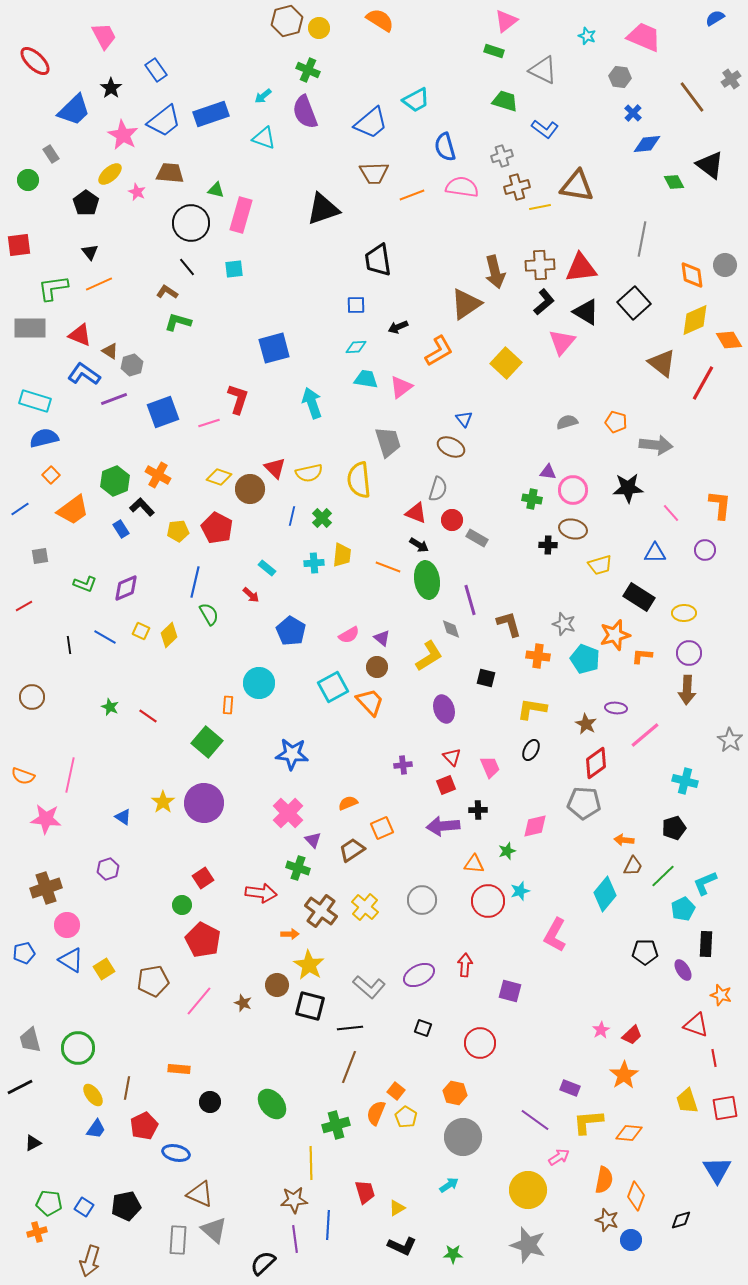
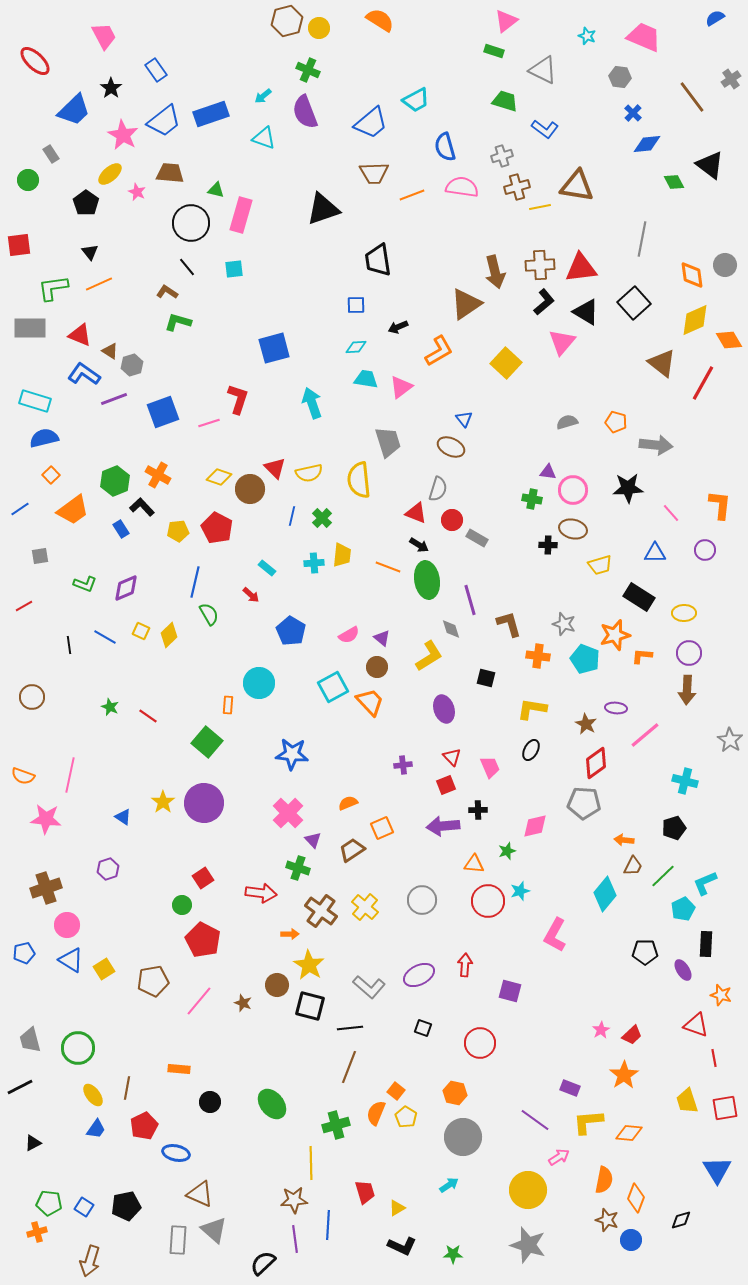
orange diamond at (636, 1196): moved 2 px down
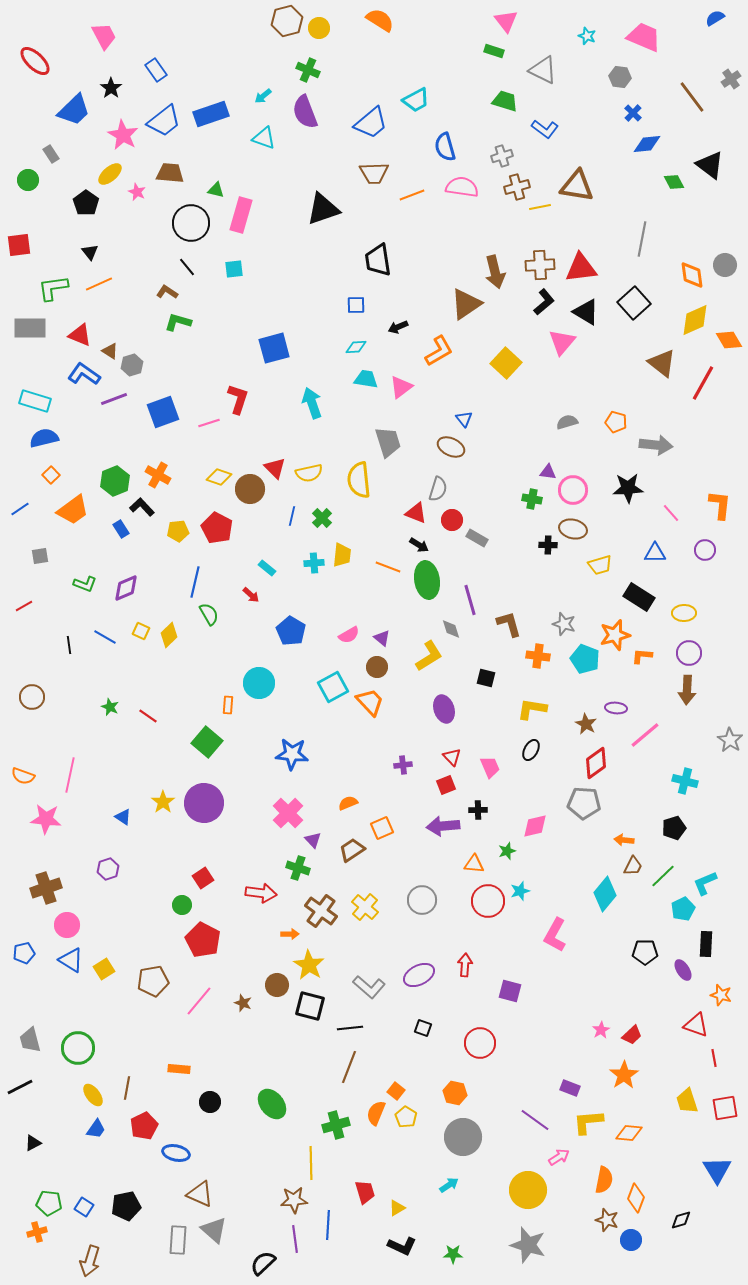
pink triangle at (506, 21): rotated 30 degrees counterclockwise
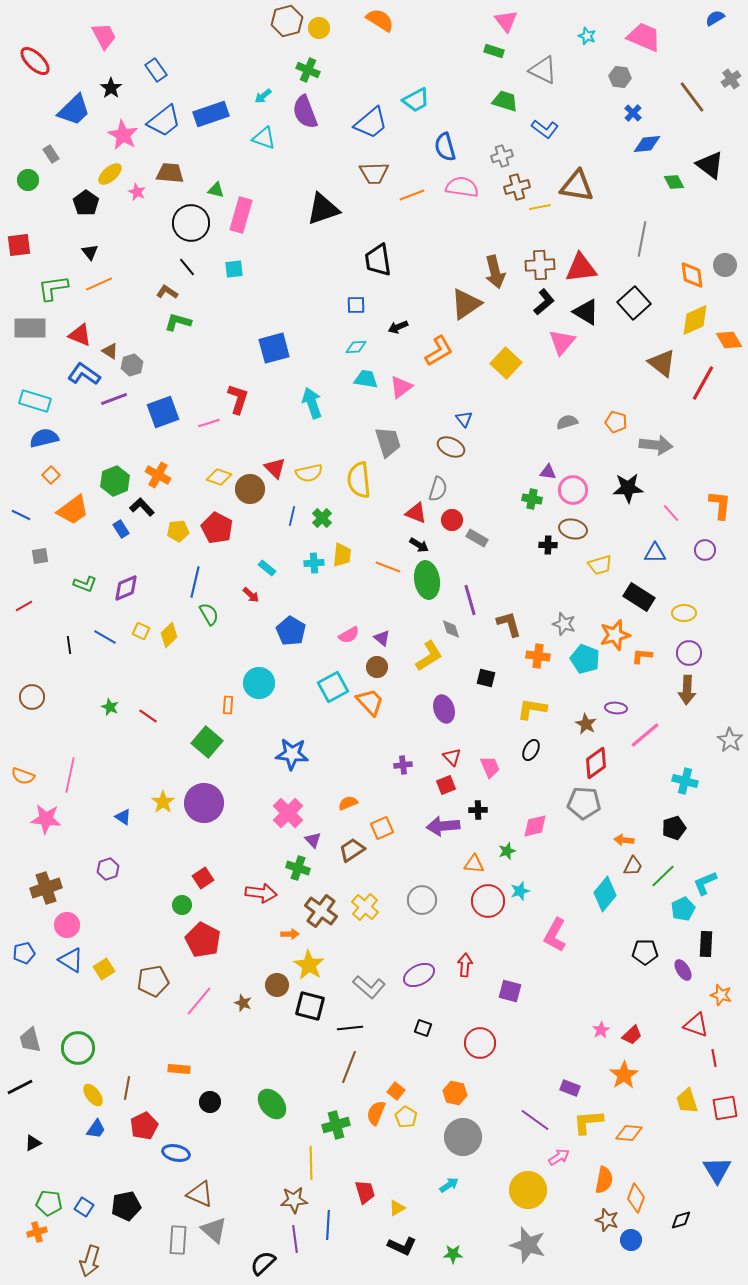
blue line at (20, 509): moved 1 px right, 6 px down; rotated 60 degrees clockwise
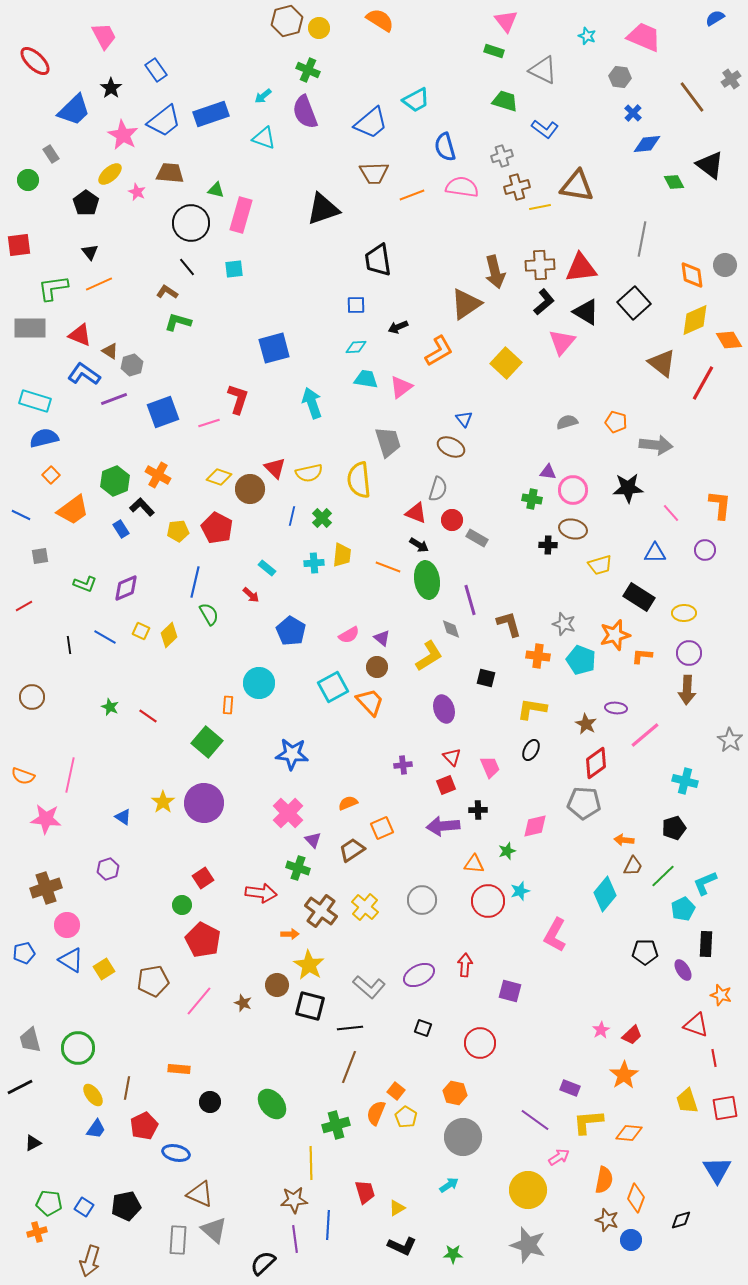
cyan pentagon at (585, 659): moved 4 px left, 1 px down
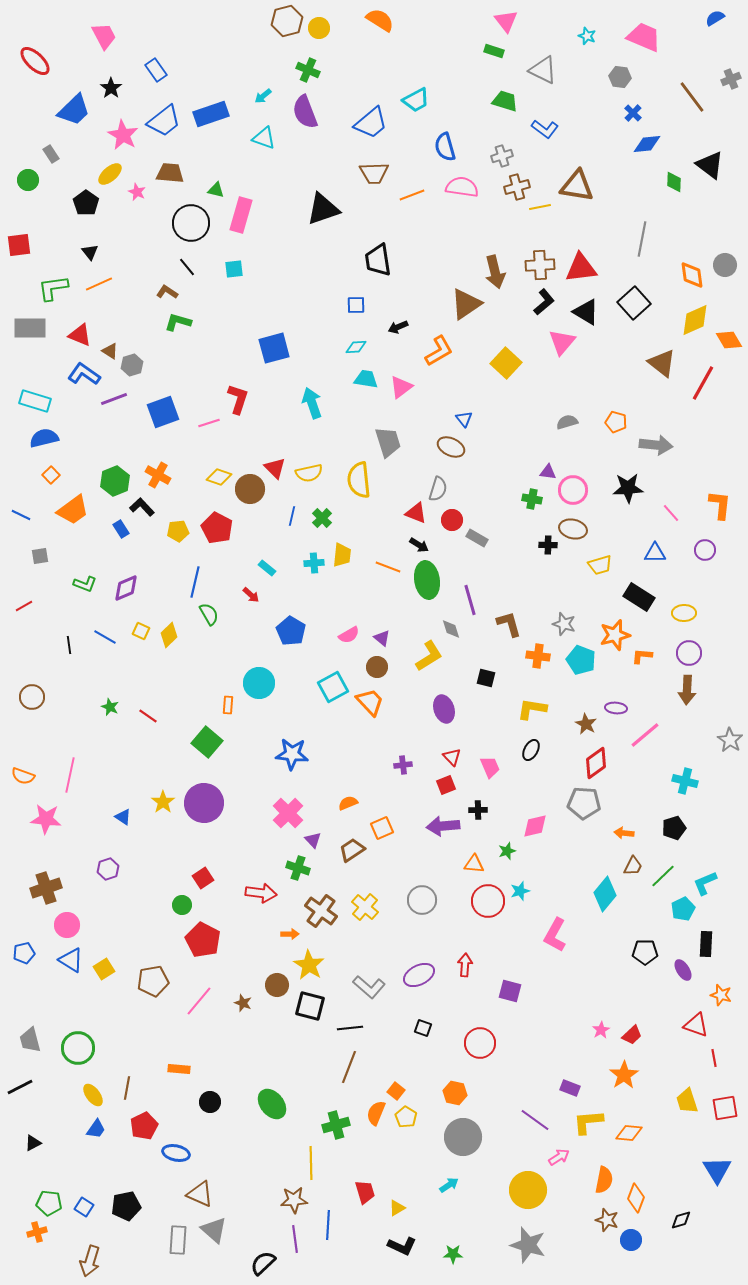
gray cross at (731, 79): rotated 12 degrees clockwise
green diamond at (674, 182): rotated 30 degrees clockwise
orange arrow at (624, 840): moved 7 px up
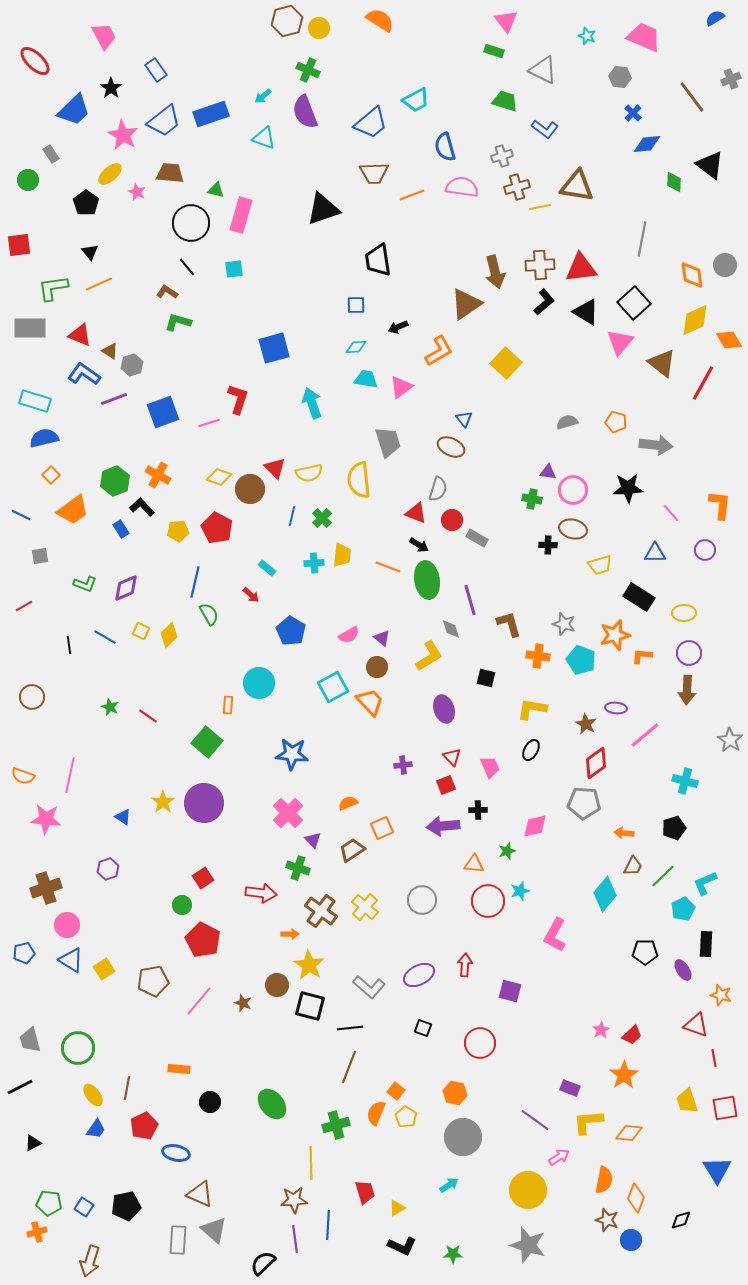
pink triangle at (562, 342): moved 58 px right
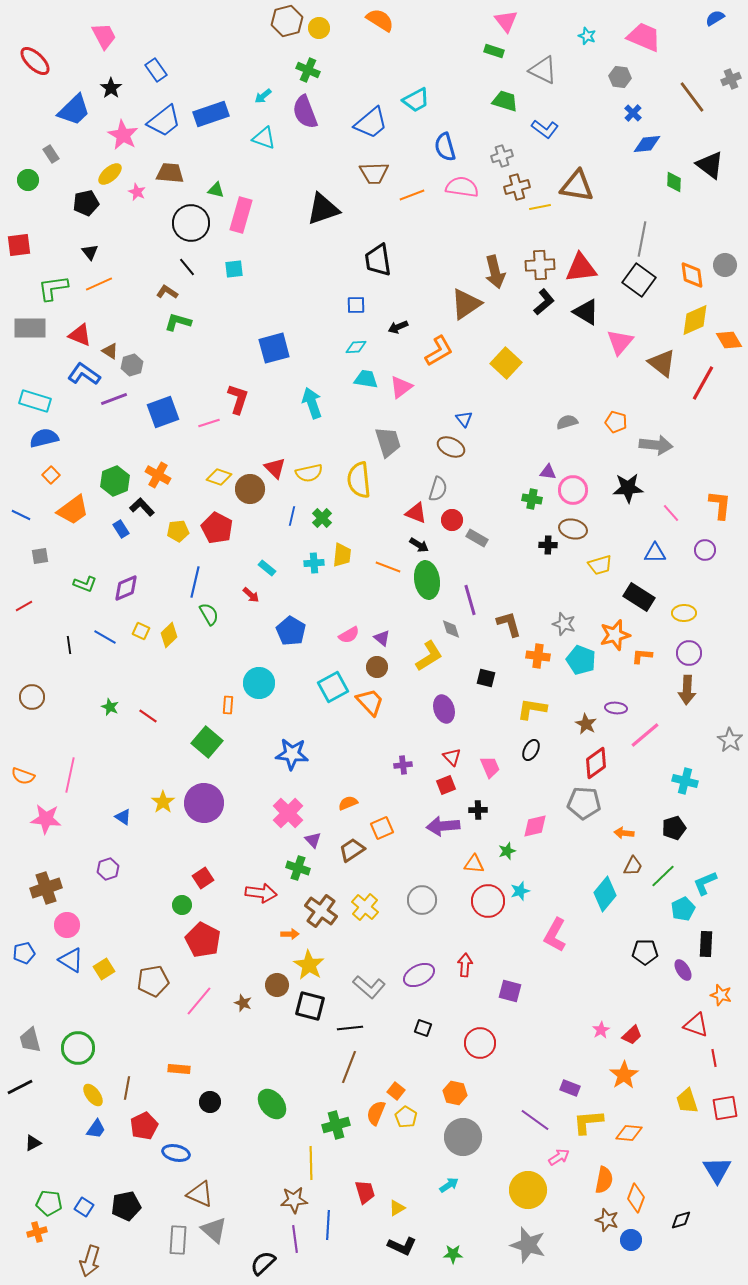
black pentagon at (86, 203): rotated 25 degrees clockwise
black square at (634, 303): moved 5 px right, 23 px up; rotated 12 degrees counterclockwise
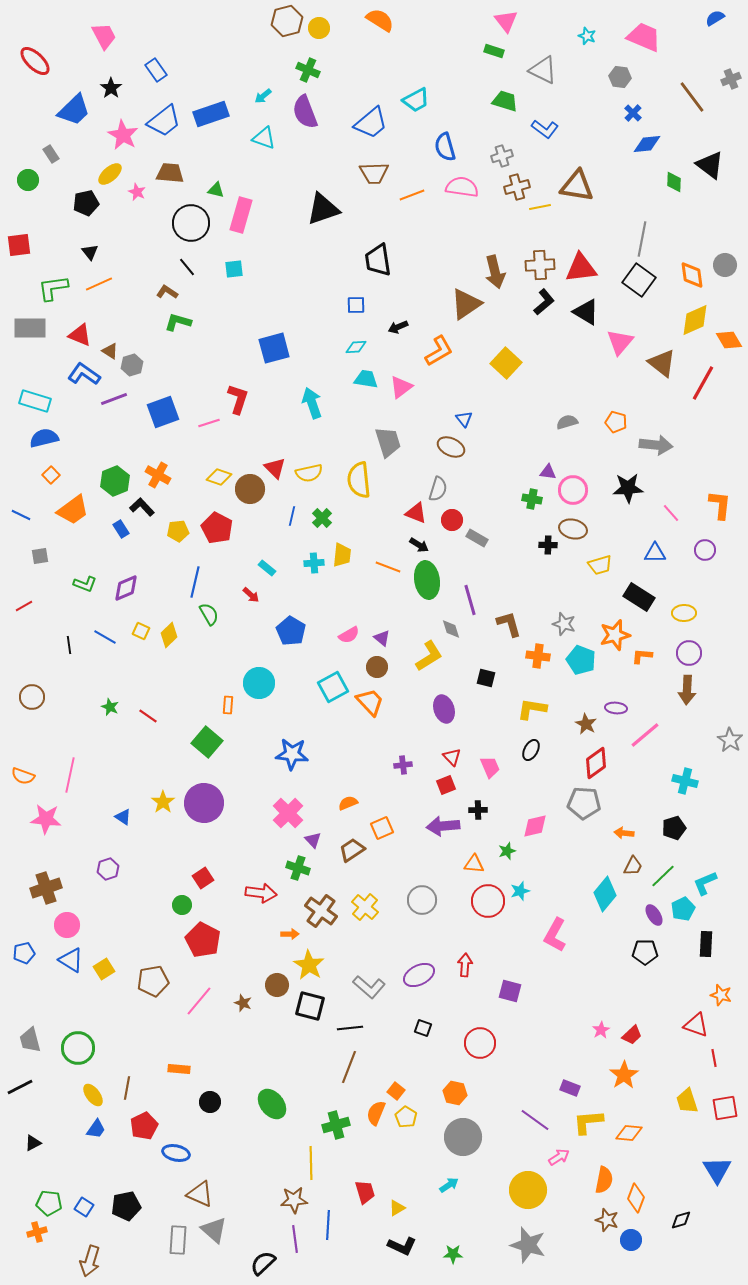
purple ellipse at (683, 970): moved 29 px left, 55 px up
